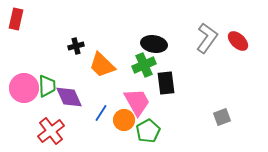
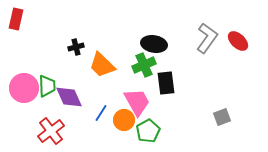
black cross: moved 1 px down
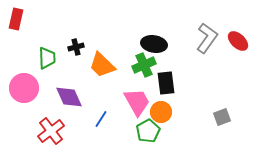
green trapezoid: moved 28 px up
blue line: moved 6 px down
orange circle: moved 37 px right, 8 px up
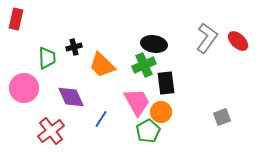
black cross: moved 2 px left
purple diamond: moved 2 px right
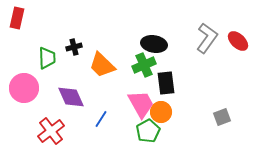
red rectangle: moved 1 px right, 1 px up
pink trapezoid: moved 4 px right, 2 px down
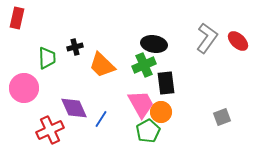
black cross: moved 1 px right
purple diamond: moved 3 px right, 11 px down
red cross: moved 1 px left, 1 px up; rotated 12 degrees clockwise
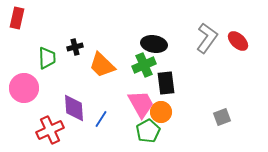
purple diamond: rotated 20 degrees clockwise
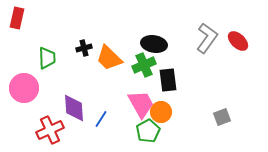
black cross: moved 9 px right, 1 px down
orange trapezoid: moved 7 px right, 7 px up
black rectangle: moved 2 px right, 3 px up
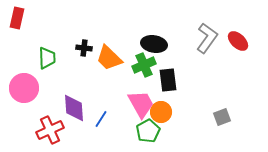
black cross: rotated 21 degrees clockwise
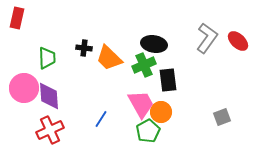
purple diamond: moved 25 px left, 12 px up
